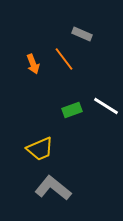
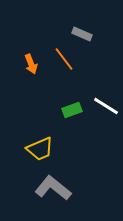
orange arrow: moved 2 px left
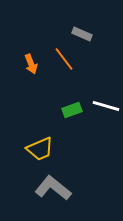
white line: rotated 16 degrees counterclockwise
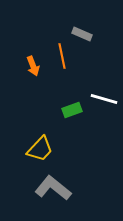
orange line: moved 2 px left, 3 px up; rotated 25 degrees clockwise
orange arrow: moved 2 px right, 2 px down
white line: moved 2 px left, 7 px up
yellow trapezoid: rotated 24 degrees counterclockwise
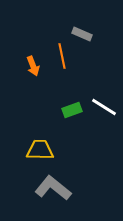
white line: moved 8 px down; rotated 16 degrees clockwise
yellow trapezoid: moved 1 px down; rotated 132 degrees counterclockwise
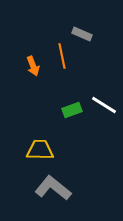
white line: moved 2 px up
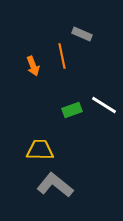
gray L-shape: moved 2 px right, 3 px up
